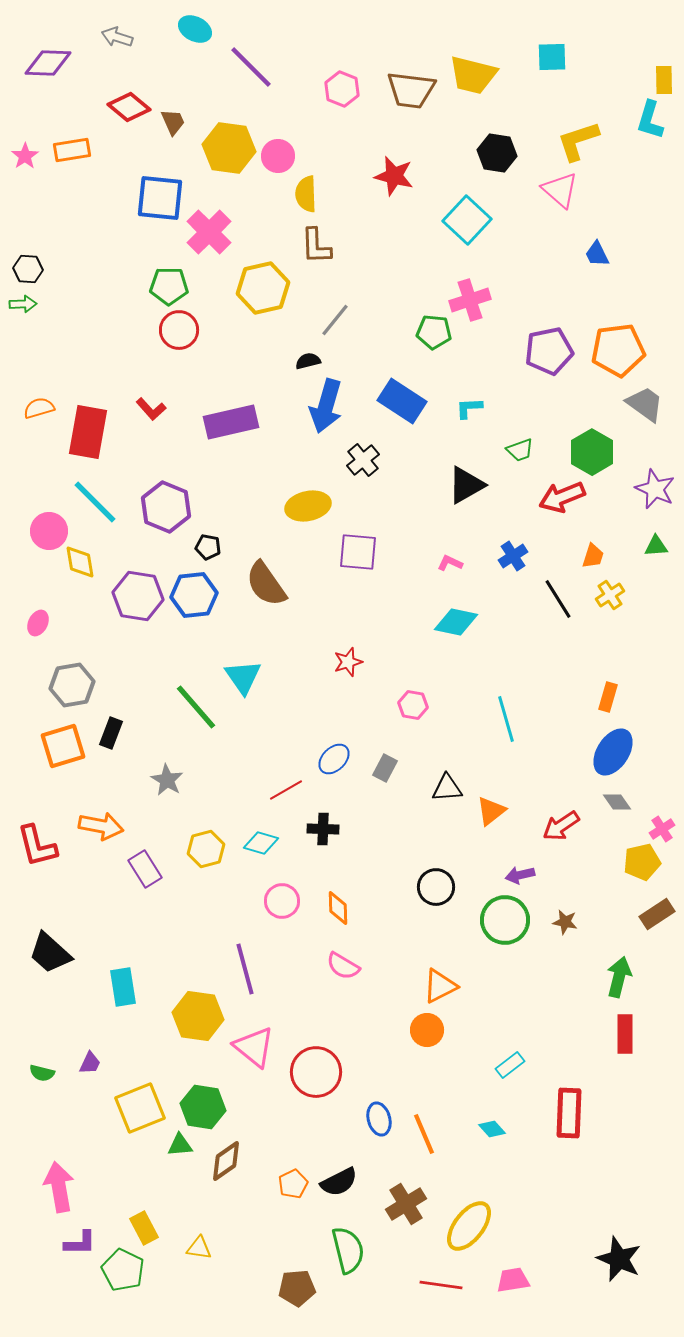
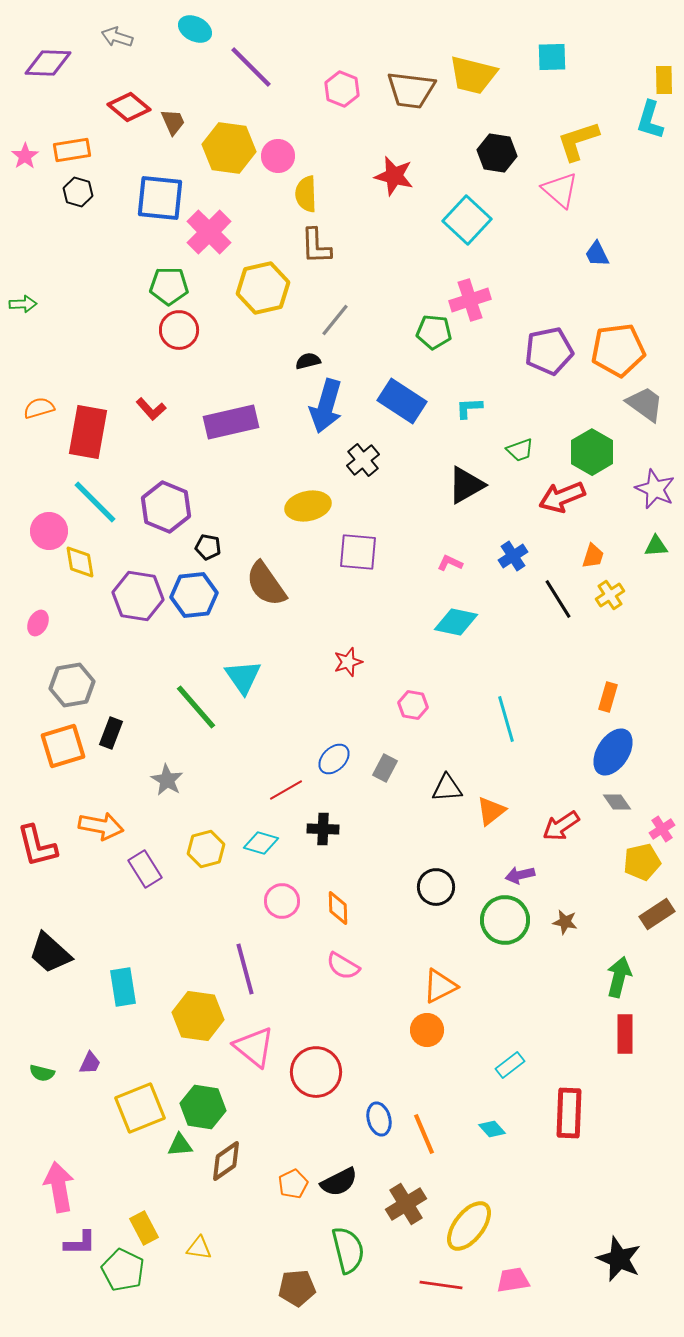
black hexagon at (28, 269): moved 50 px right, 77 px up; rotated 12 degrees clockwise
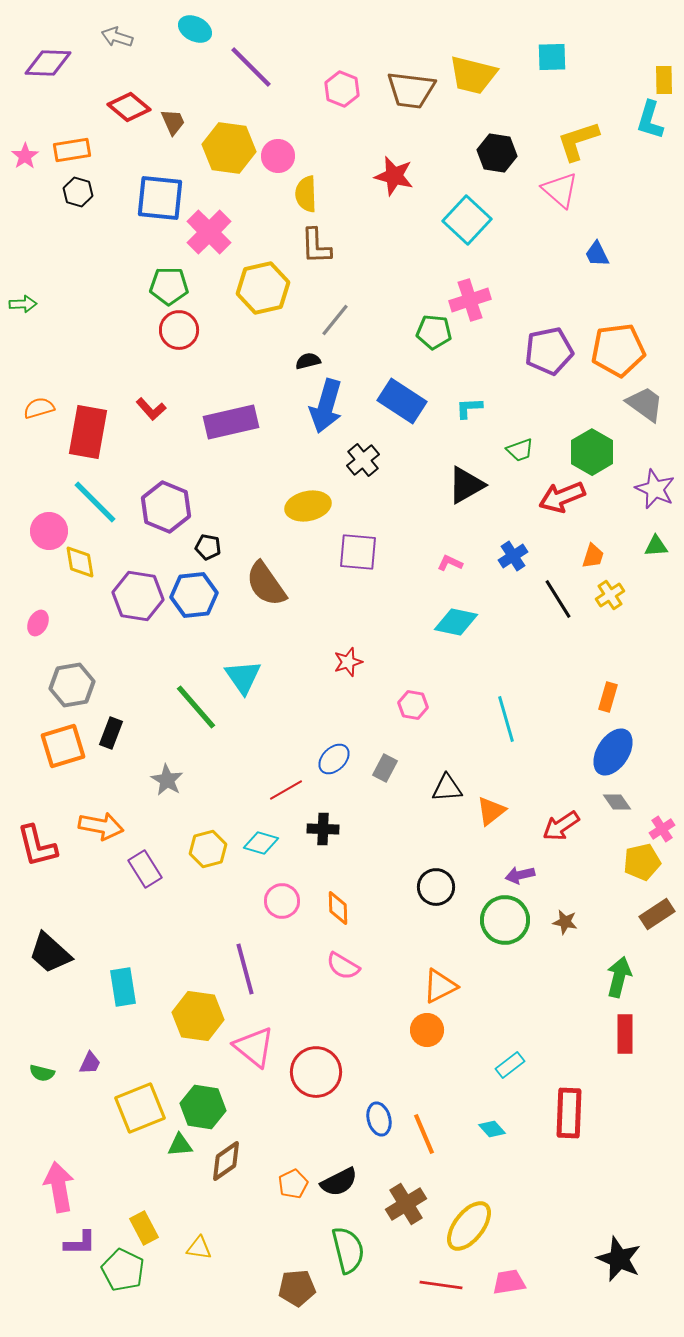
yellow hexagon at (206, 849): moved 2 px right
pink trapezoid at (513, 1280): moved 4 px left, 2 px down
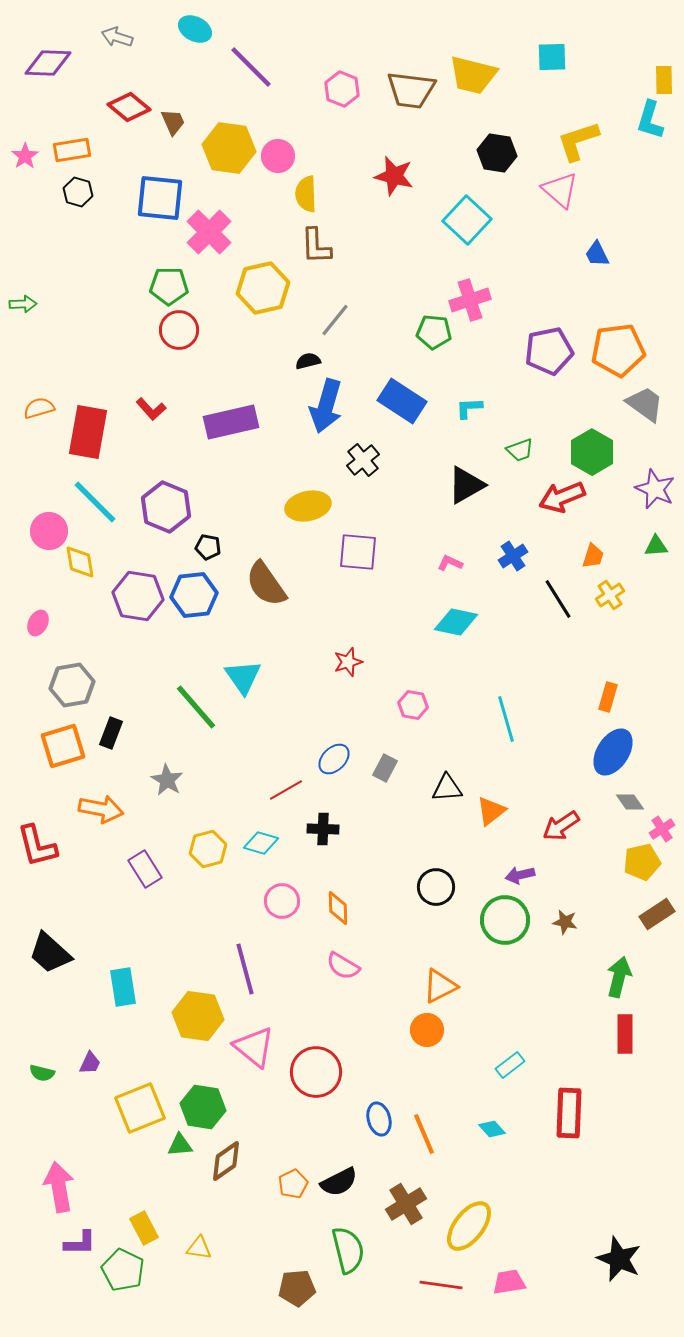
gray diamond at (617, 802): moved 13 px right
orange arrow at (101, 826): moved 17 px up
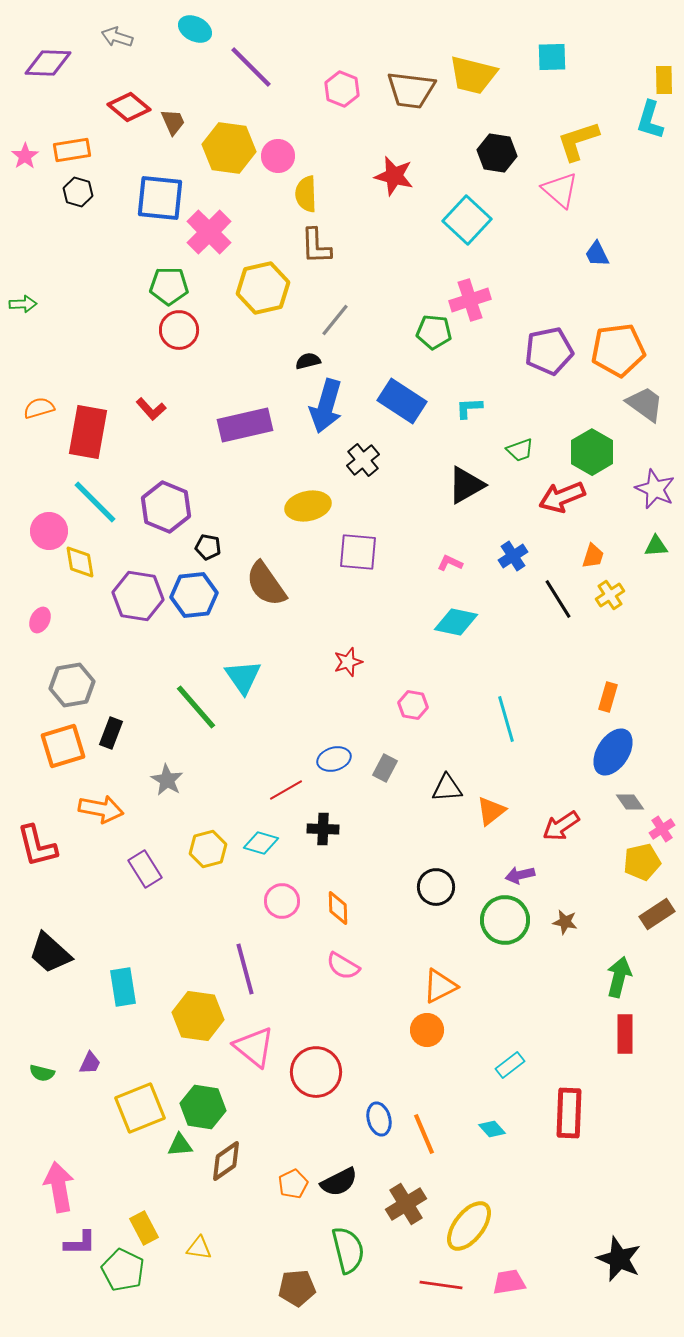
purple rectangle at (231, 422): moved 14 px right, 3 px down
pink ellipse at (38, 623): moved 2 px right, 3 px up
blue ellipse at (334, 759): rotated 28 degrees clockwise
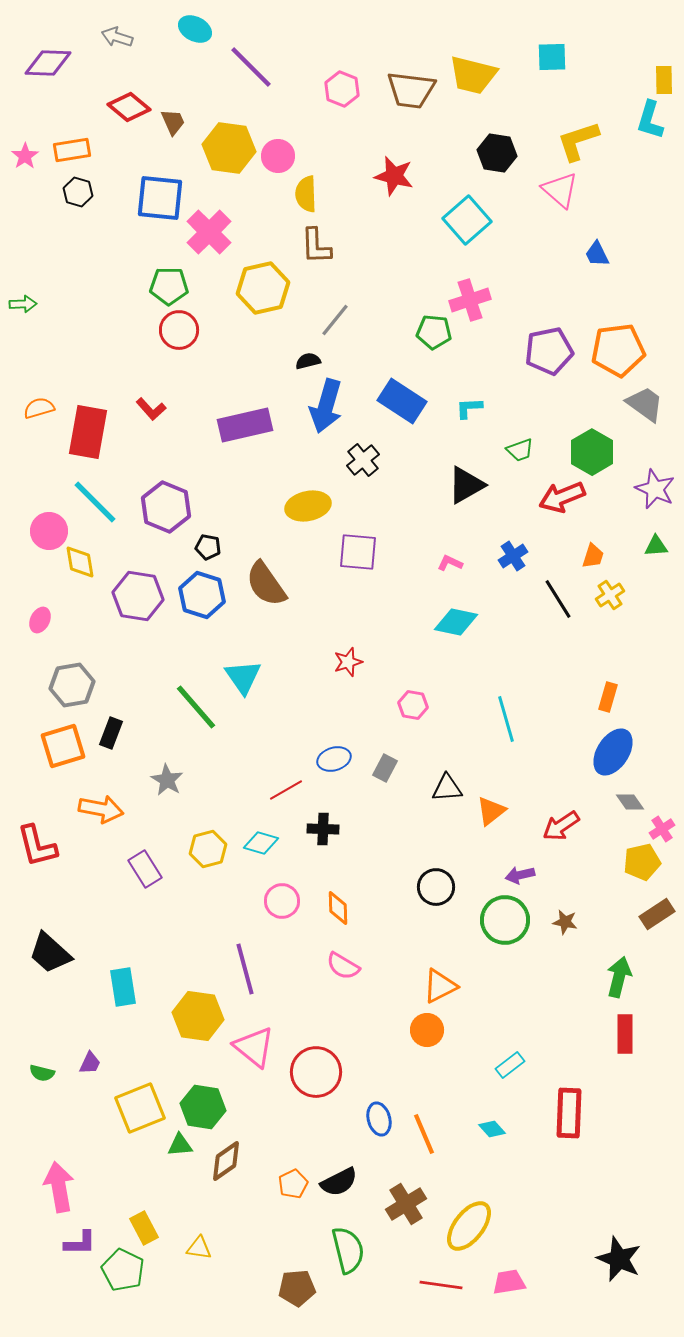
cyan square at (467, 220): rotated 6 degrees clockwise
blue hexagon at (194, 595): moved 8 px right; rotated 24 degrees clockwise
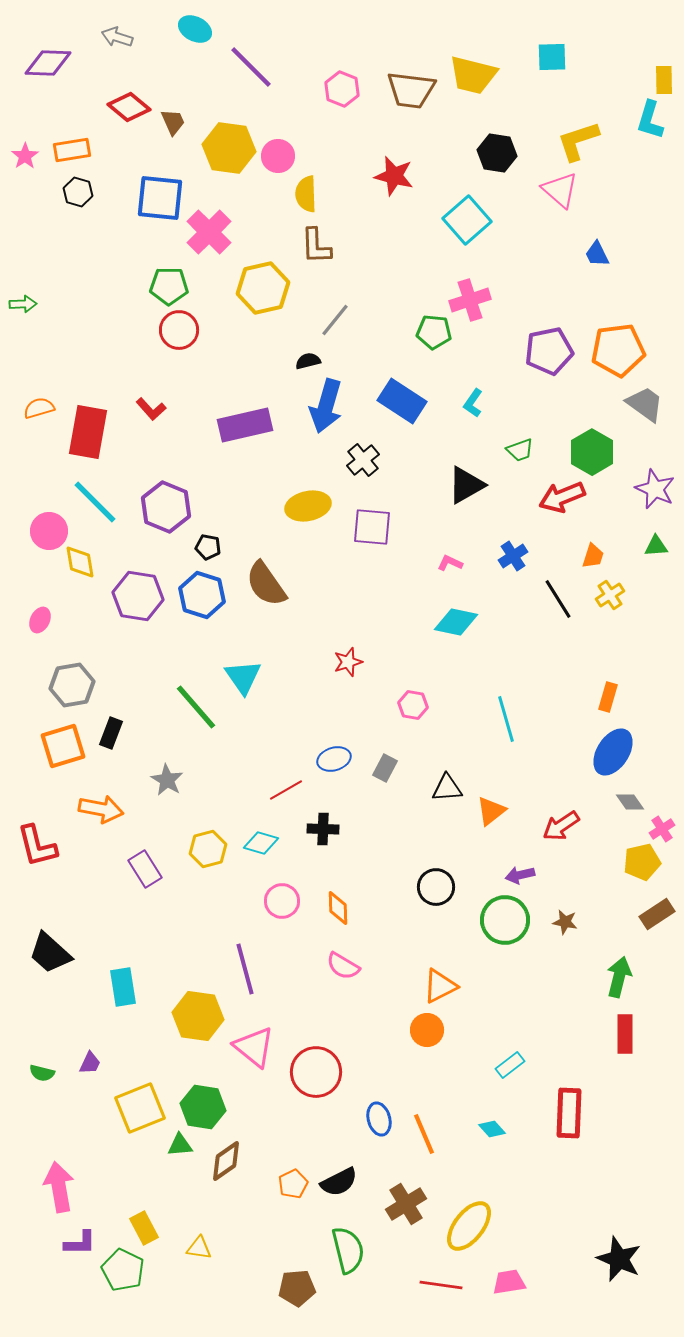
cyan L-shape at (469, 408): moved 4 px right, 5 px up; rotated 52 degrees counterclockwise
purple square at (358, 552): moved 14 px right, 25 px up
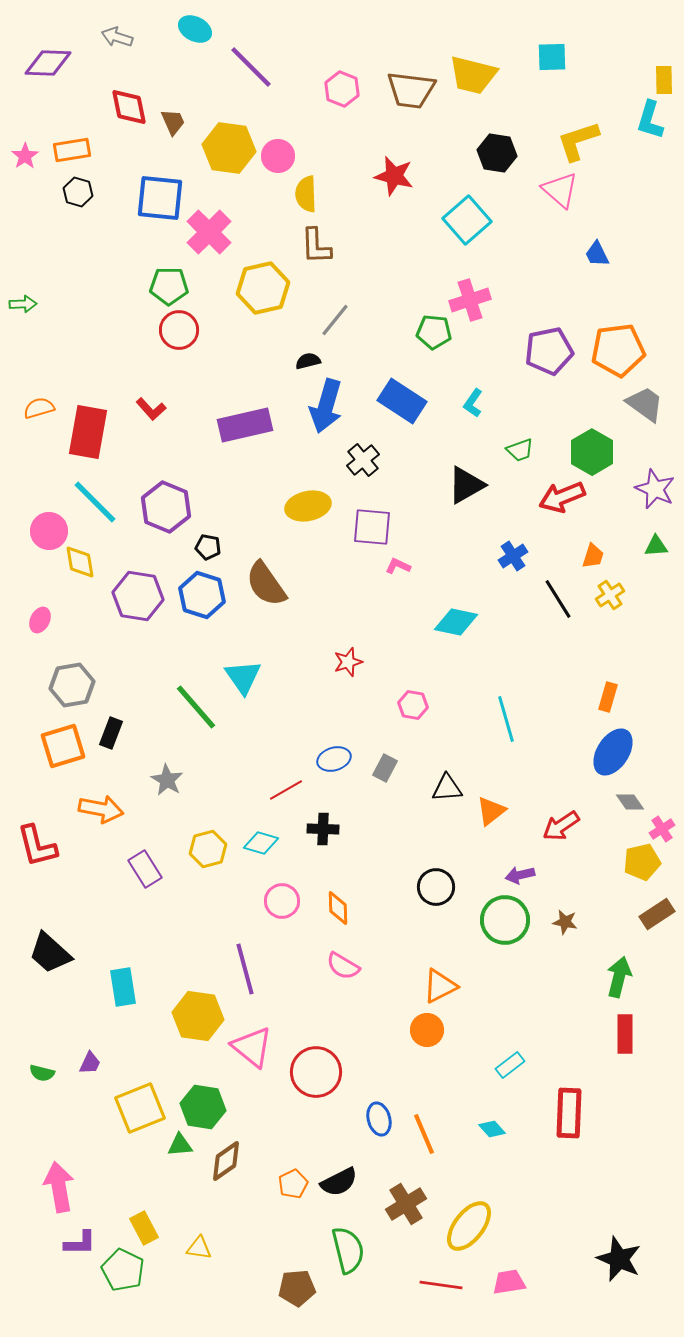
red diamond at (129, 107): rotated 39 degrees clockwise
pink L-shape at (450, 563): moved 52 px left, 3 px down
pink triangle at (254, 1047): moved 2 px left
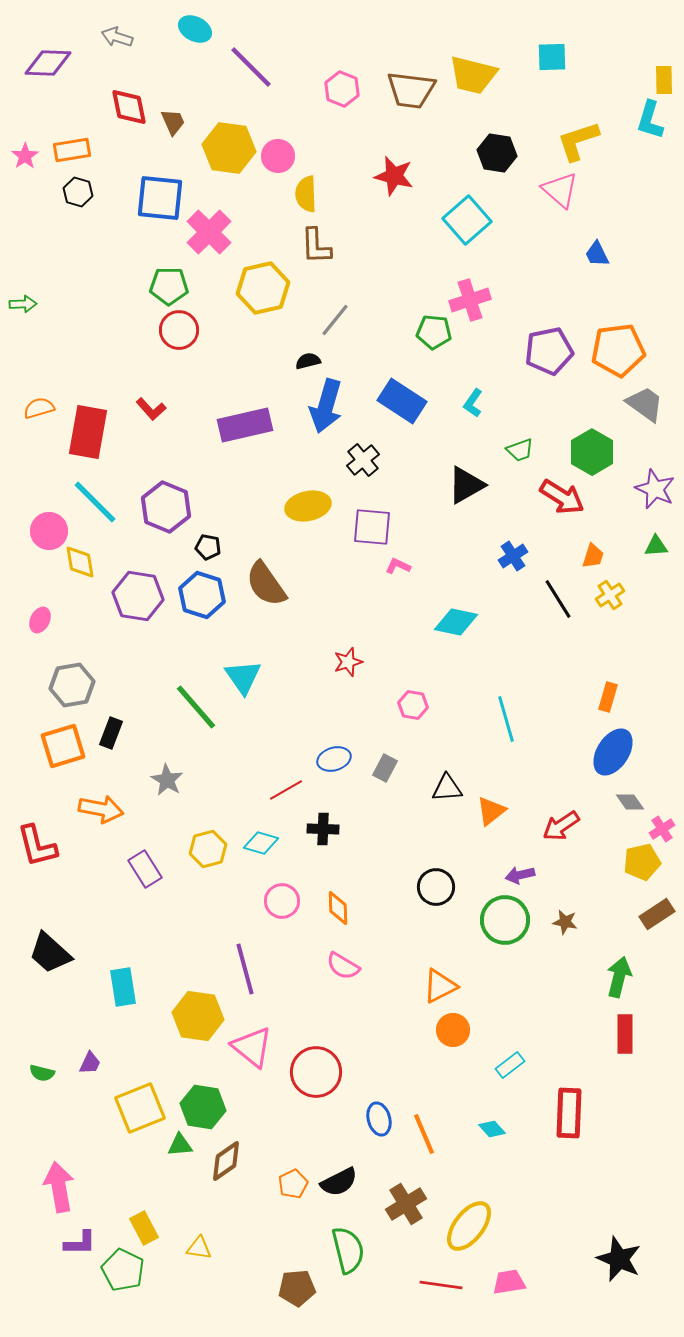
red arrow at (562, 497): rotated 126 degrees counterclockwise
orange circle at (427, 1030): moved 26 px right
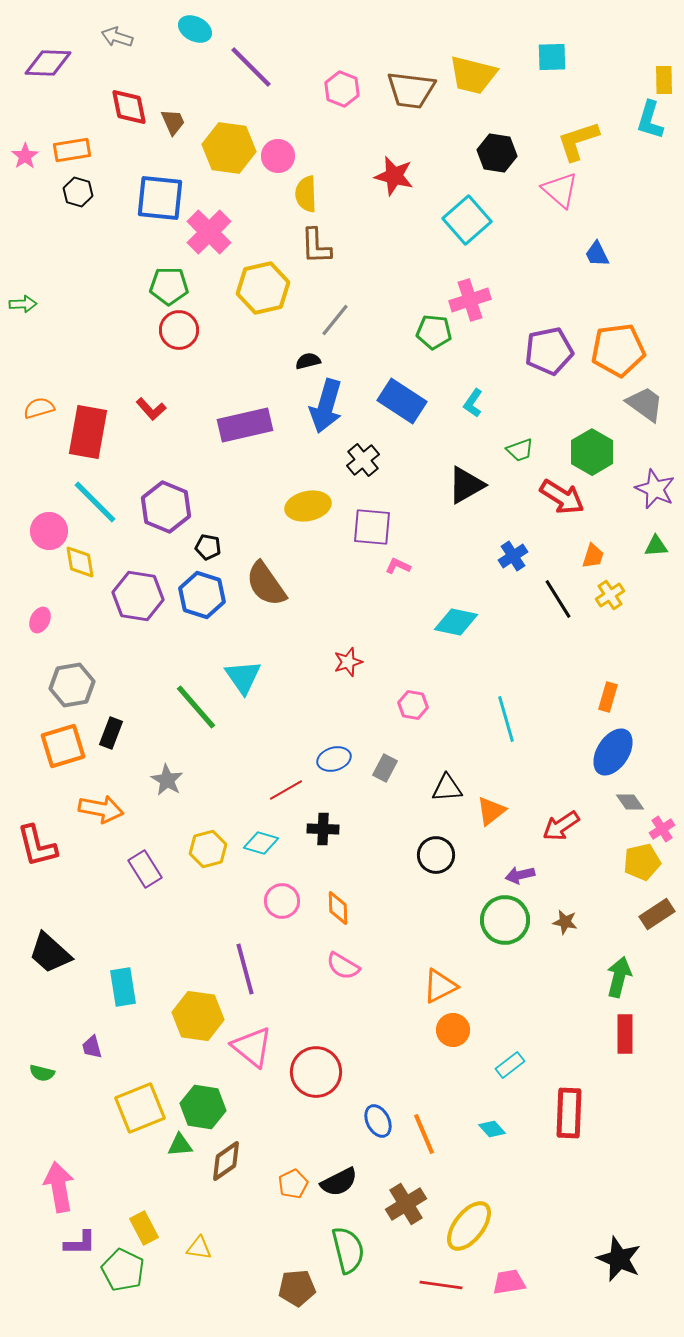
black circle at (436, 887): moved 32 px up
purple trapezoid at (90, 1063): moved 2 px right, 16 px up; rotated 140 degrees clockwise
blue ellipse at (379, 1119): moved 1 px left, 2 px down; rotated 12 degrees counterclockwise
